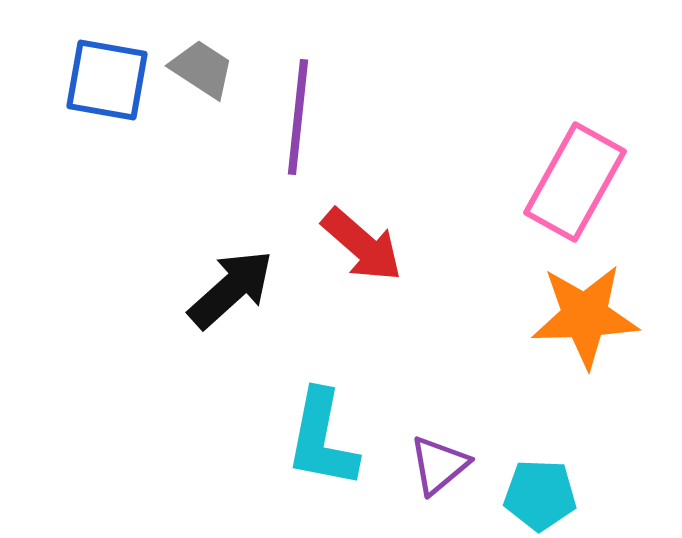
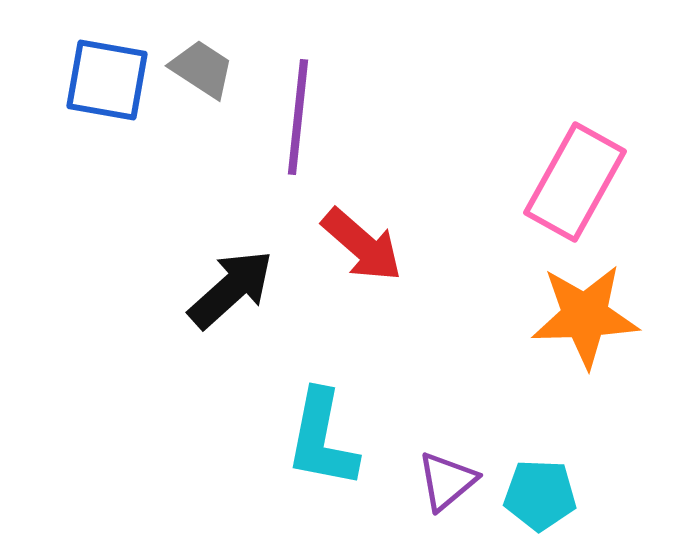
purple triangle: moved 8 px right, 16 px down
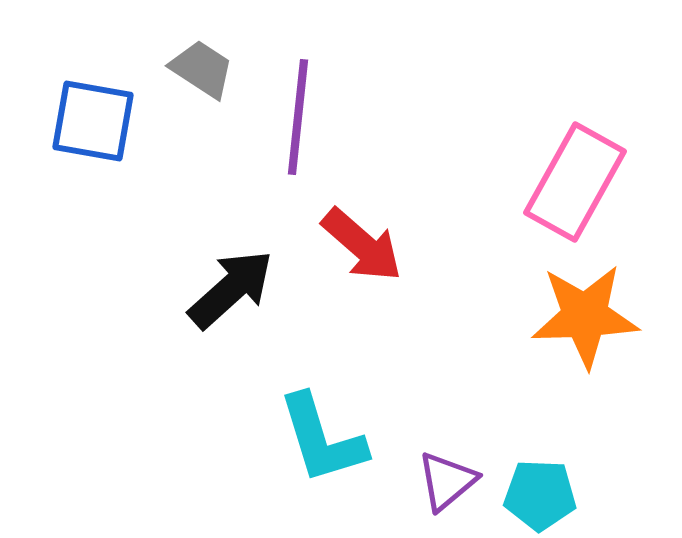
blue square: moved 14 px left, 41 px down
cyan L-shape: rotated 28 degrees counterclockwise
